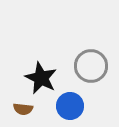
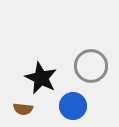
blue circle: moved 3 px right
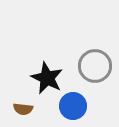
gray circle: moved 4 px right
black star: moved 6 px right
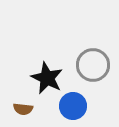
gray circle: moved 2 px left, 1 px up
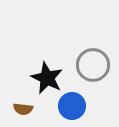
blue circle: moved 1 px left
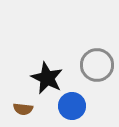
gray circle: moved 4 px right
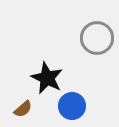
gray circle: moved 27 px up
brown semicircle: rotated 48 degrees counterclockwise
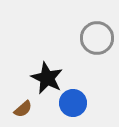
blue circle: moved 1 px right, 3 px up
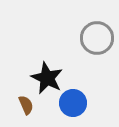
brown semicircle: moved 3 px right, 4 px up; rotated 72 degrees counterclockwise
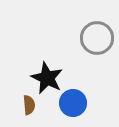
brown semicircle: moved 3 px right; rotated 18 degrees clockwise
